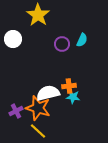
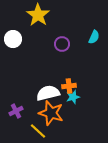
cyan semicircle: moved 12 px right, 3 px up
cyan star: rotated 24 degrees counterclockwise
orange star: moved 13 px right, 5 px down
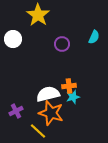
white semicircle: moved 1 px down
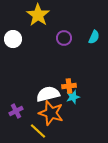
purple circle: moved 2 px right, 6 px up
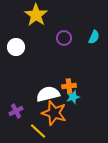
yellow star: moved 2 px left
white circle: moved 3 px right, 8 px down
orange star: moved 3 px right
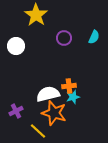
white circle: moved 1 px up
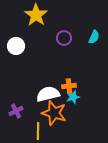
yellow line: rotated 48 degrees clockwise
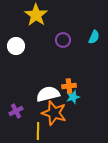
purple circle: moved 1 px left, 2 px down
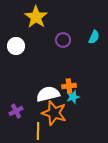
yellow star: moved 2 px down
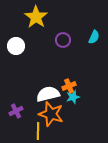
orange cross: rotated 16 degrees counterclockwise
orange star: moved 3 px left, 1 px down
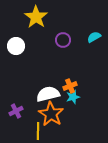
cyan semicircle: rotated 144 degrees counterclockwise
orange cross: moved 1 px right
orange star: rotated 15 degrees clockwise
